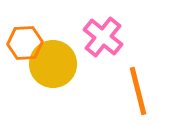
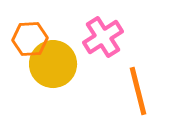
pink cross: rotated 18 degrees clockwise
orange hexagon: moved 5 px right, 4 px up
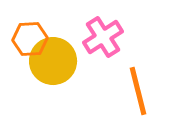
yellow circle: moved 3 px up
